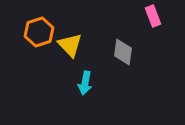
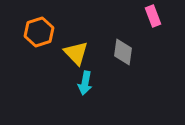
yellow triangle: moved 6 px right, 8 px down
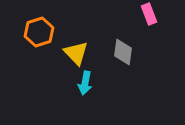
pink rectangle: moved 4 px left, 2 px up
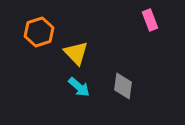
pink rectangle: moved 1 px right, 6 px down
gray diamond: moved 34 px down
cyan arrow: moved 6 px left, 4 px down; rotated 60 degrees counterclockwise
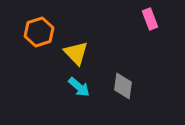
pink rectangle: moved 1 px up
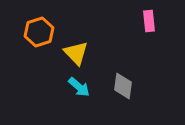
pink rectangle: moved 1 px left, 2 px down; rotated 15 degrees clockwise
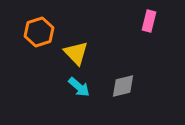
pink rectangle: rotated 20 degrees clockwise
gray diamond: rotated 68 degrees clockwise
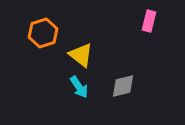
orange hexagon: moved 4 px right, 1 px down
yellow triangle: moved 5 px right, 2 px down; rotated 8 degrees counterclockwise
cyan arrow: rotated 15 degrees clockwise
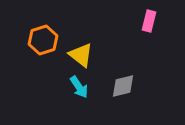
orange hexagon: moved 7 px down
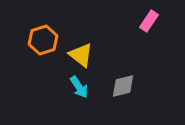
pink rectangle: rotated 20 degrees clockwise
